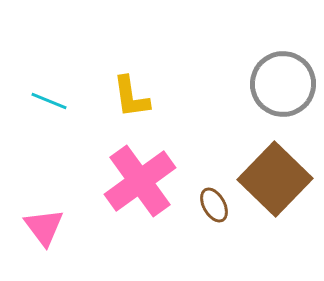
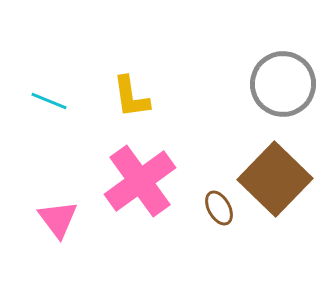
brown ellipse: moved 5 px right, 3 px down
pink triangle: moved 14 px right, 8 px up
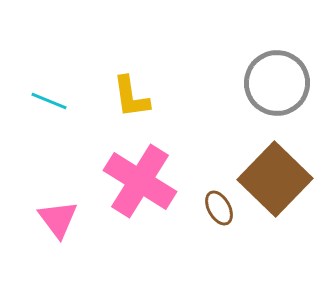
gray circle: moved 6 px left, 1 px up
pink cross: rotated 22 degrees counterclockwise
